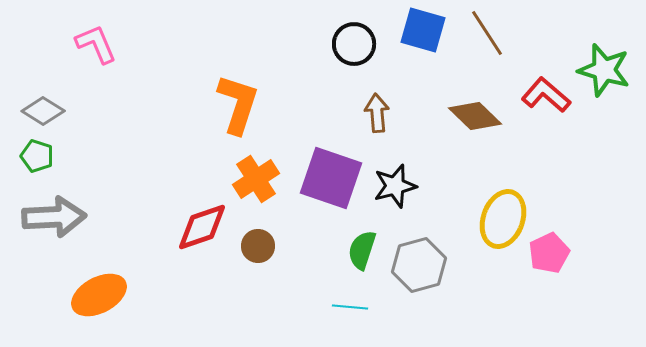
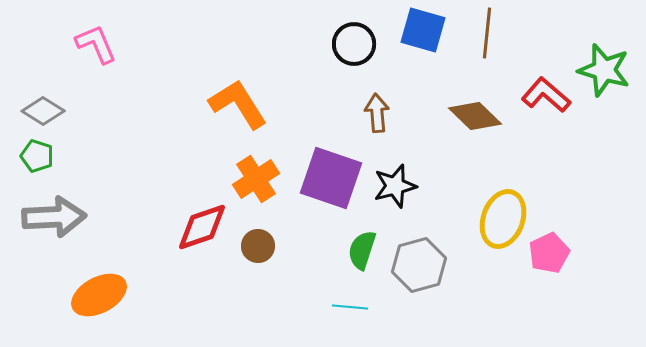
brown line: rotated 39 degrees clockwise
orange L-shape: rotated 50 degrees counterclockwise
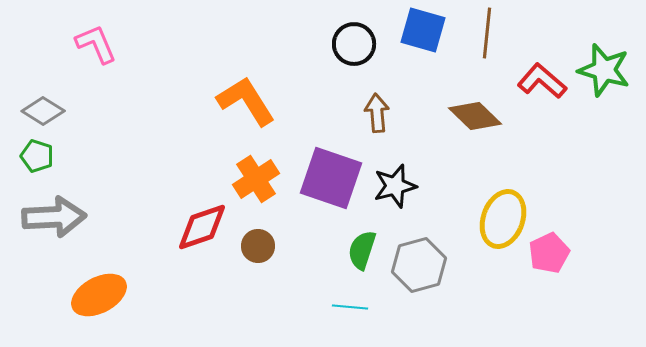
red L-shape: moved 4 px left, 14 px up
orange L-shape: moved 8 px right, 3 px up
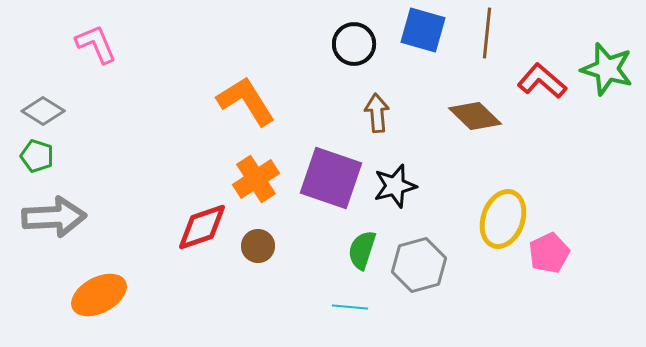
green star: moved 3 px right, 1 px up
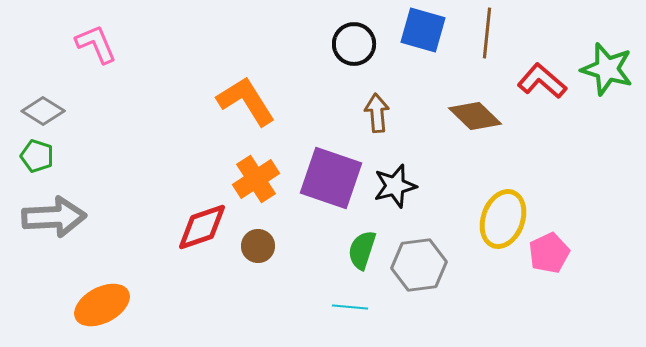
gray hexagon: rotated 8 degrees clockwise
orange ellipse: moved 3 px right, 10 px down
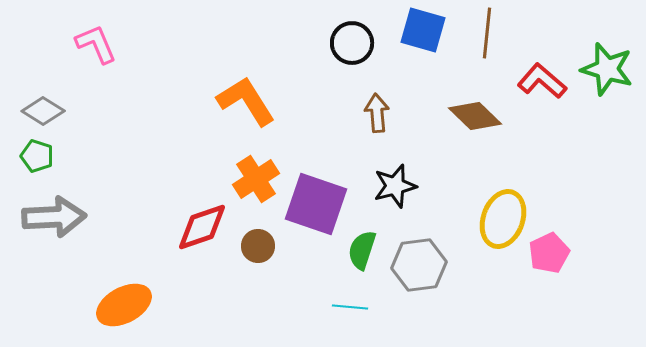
black circle: moved 2 px left, 1 px up
purple square: moved 15 px left, 26 px down
orange ellipse: moved 22 px right
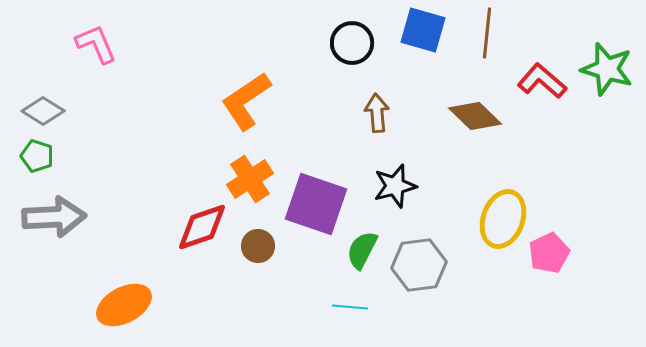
orange L-shape: rotated 92 degrees counterclockwise
orange cross: moved 6 px left
green semicircle: rotated 9 degrees clockwise
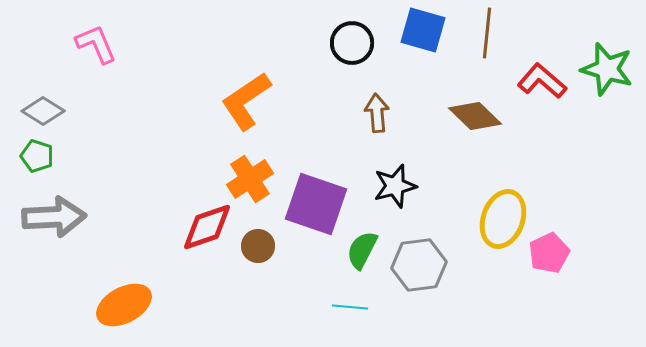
red diamond: moved 5 px right
